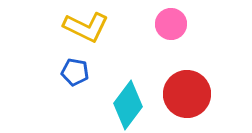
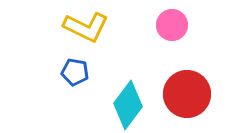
pink circle: moved 1 px right, 1 px down
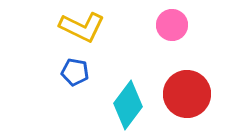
yellow L-shape: moved 4 px left
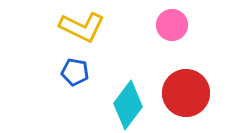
red circle: moved 1 px left, 1 px up
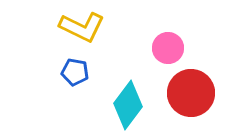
pink circle: moved 4 px left, 23 px down
red circle: moved 5 px right
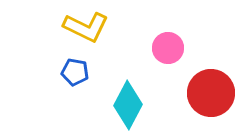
yellow L-shape: moved 4 px right
red circle: moved 20 px right
cyan diamond: rotated 9 degrees counterclockwise
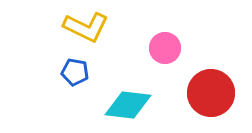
pink circle: moved 3 px left
cyan diamond: rotated 69 degrees clockwise
